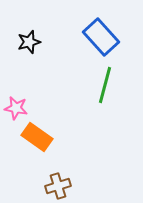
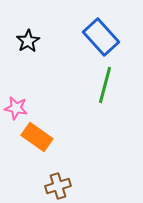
black star: moved 1 px left, 1 px up; rotated 15 degrees counterclockwise
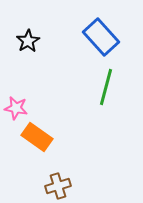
green line: moved 1 px right, 2 px down
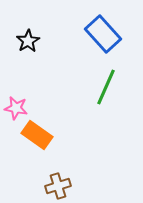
blue rectangle: moved 2 px right, 3 px up
green line: rotated 9 degrees clockwise
orange rectangle: moved 2 px up
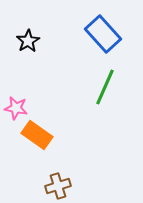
green line: moved 1 px left
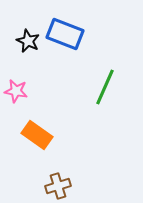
blue rectangle: moved 38 px left; rotated 27 degrees counterclockwise
black star: rotated 15 degrees counterclockwise
pink star: moved 17 px up
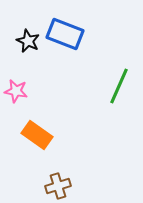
green line: moved 14 px right, 1 px up
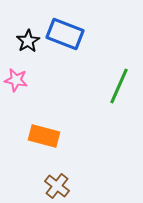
black star: rotated 15 degrees clockwise
pink star: moved 11 px up
orange rectangle: moved 7 px right, 1 px down; rotated 20 degrees counterclockwise
brown cross: moved 1 px left; rotated 35 degrees counterclockwise
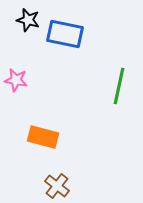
blue rectangle: rotated 9 degrees counterclockwise
black star: moved 21 px up; rotated 25 degrees counterclockwise
green line: rotated 12 degrees counterclockwise
orange rectangle: moved 1 px left, 1 px down
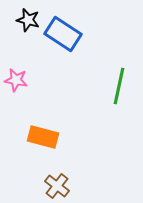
blue rectangle: moved 2 px left; rotated 21 degrees clockwise
